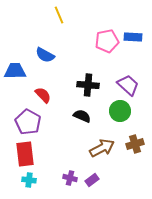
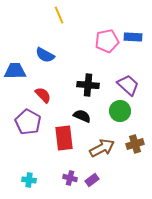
red rectangle: moved 39 px right, 16 px up
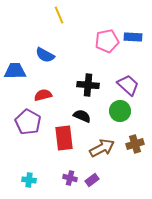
red semicircle: rotated 60 degrees counterclockwise
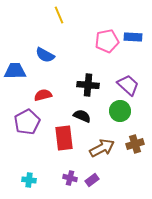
purple pentagon: moved 1 px left; rotated 15 degrees clockwise
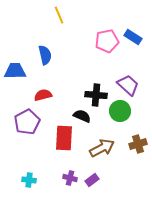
blue rectangle: rotated 30 degrees clockwise
blue semicircle: rotated 132 degrees counterclockwise
black cross: moved 8 px right, 10 px down
red rectangle: rotated 10 degrees clockwise
brown cross: moved 3 px right
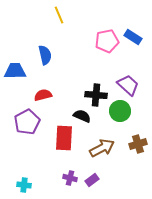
cyan cross: moved 5 px left, 5 px down
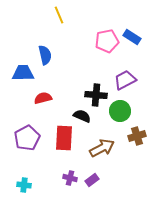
blue rectangle: moved 1 px left
blue trapezoid: moved 8 px right, 2 px down
purple trapezoid: moved 3 px left, 5 px up; rotated 70 degrees counterclockwise
red semicircle: moved 3 px down
purple pentagon: moved 16 px down
brown cross: moved 1 px left, 8 px up
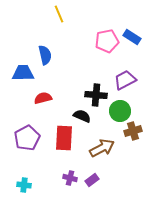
yellow line: moved 1 px up
brown cross: moved 4 px left, 5 px up
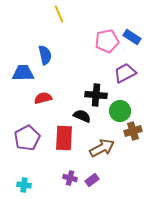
purple trapezoid: moved 7 px up
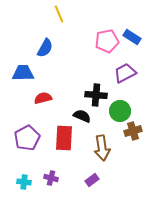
blue semicircle: moved 7 px up; rotated 42 degrees clockwise
brown arrow: rotated 110 degrees clockwise
purple cross: moved 19 px left
cyan cross: moved 3 px up
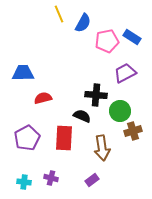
blue semicircle: moved 38 px right, 25 px up
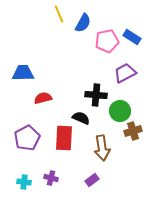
black semicircle: moved 1 px left, 2 px down
